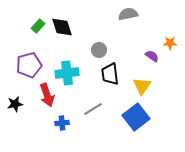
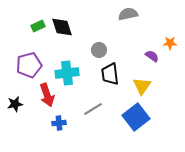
green rectangle: rotated 24 degrees clockwise
blue cross: moved 3 px left
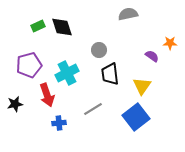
cyan cross: rotated 20 degrees counterclockwise
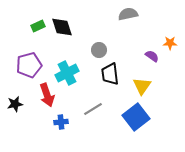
blue cross: moved 2 px right, 1 px up
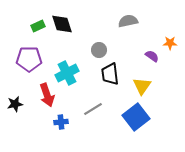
gray semicircle: moved 7 px down
black diamond: moved 3 px up
purple pentagon: moved 6 px up; rotated 15 degrees clockwise
